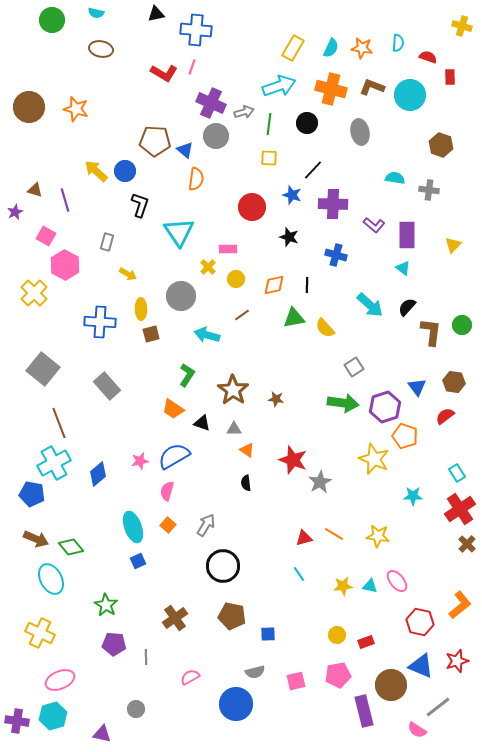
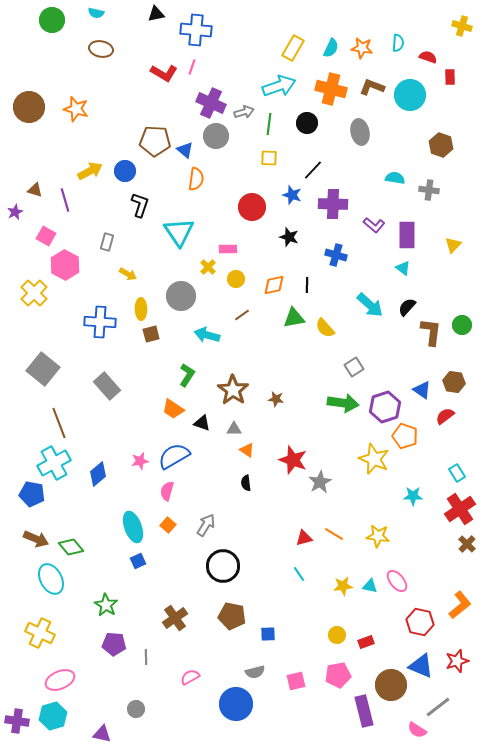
yellow arrow at (96, 171): moved 6 px left; rotated 110 degrees clockwise
blue triangle at (417, 387): moved 5 px right, 3 px down; rotated 18 degrees counterclockwise
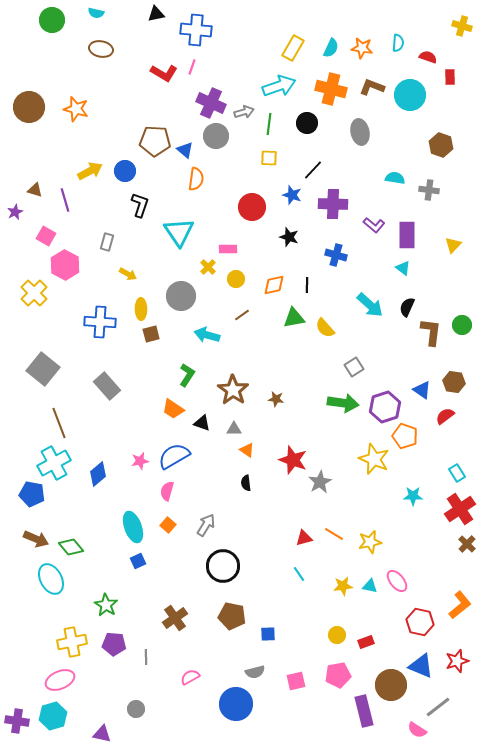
black semicircle at (407, 307): rotated 18 degrees counterclockwise
yellow star at (378, 536): moved 8 px left, 6 px down; rotated 20 degrees counterclockwise
yellow cross at (40, 633): moved 32 px right, 9 px down; rotated 36 degrees counterclockwise
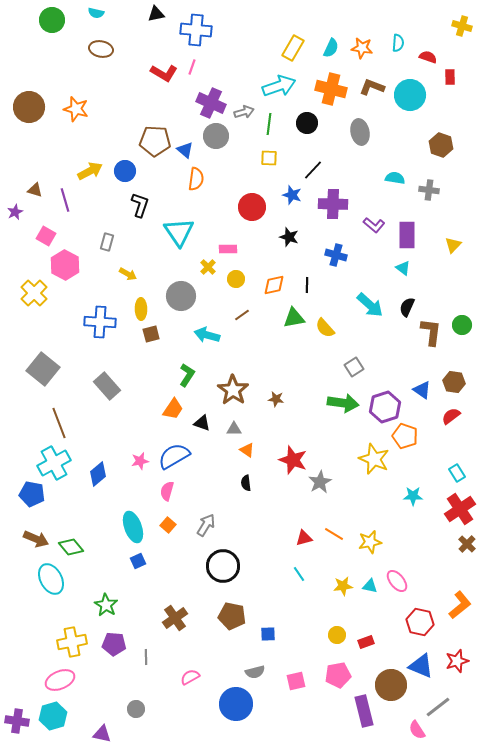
orange trapezoid at (173, 409): rotated 90 degrees counterclockwise
red semicircle at (445, 416): moved 6 px right
pink semicircle at (417, 730): rotated 24 degrees clockwise
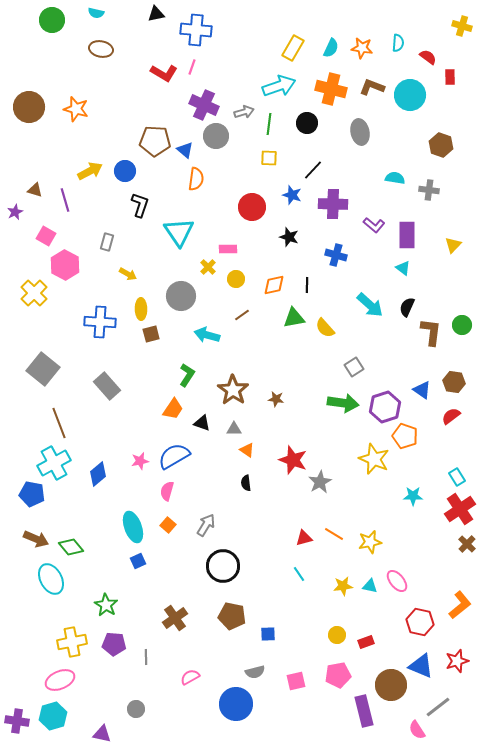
red semicircle at (428, 57): rotated 18 degrees clockwise
purple cross at (211, 103): moved 7 px left, 2 px down
cyan rectangle at (457, 473): moved 4 px down
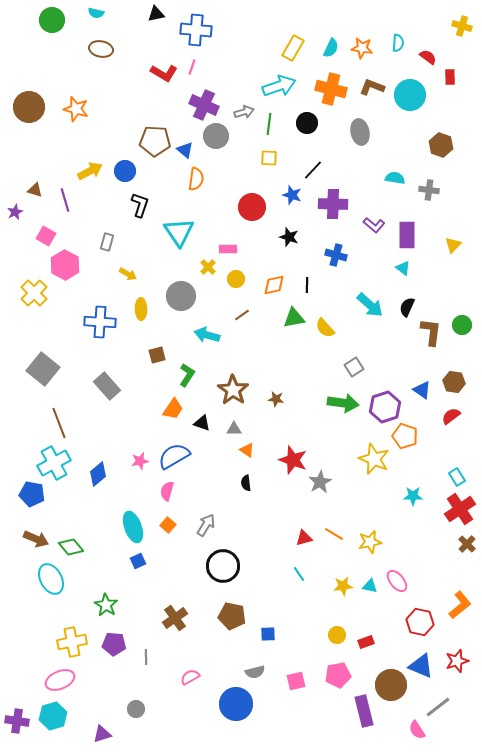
brown square at (151, 334): moved 6 px right, 21 px down
purple triangle at (102, 734): rotated 30 degrees counterclockwise
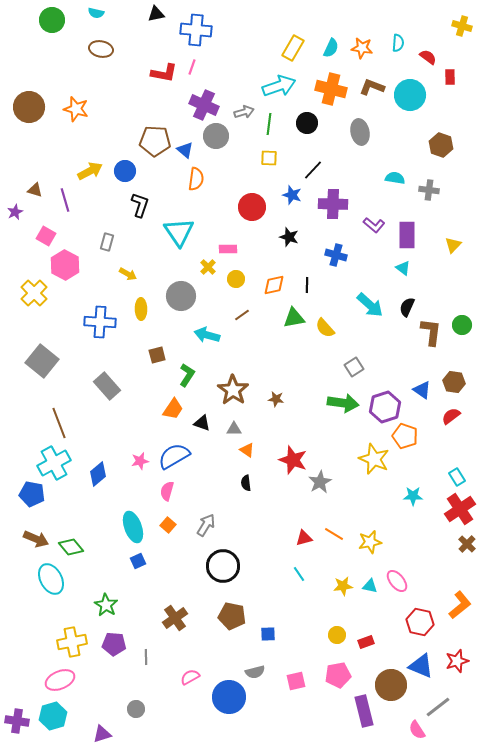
red L-shape at (164, 73): rotated 20 degrees counterclockwise
gray square at (43, 369): moved 1 px left, 8 px up
blue circle at (236, 704): moved 7 px left, 7 px up
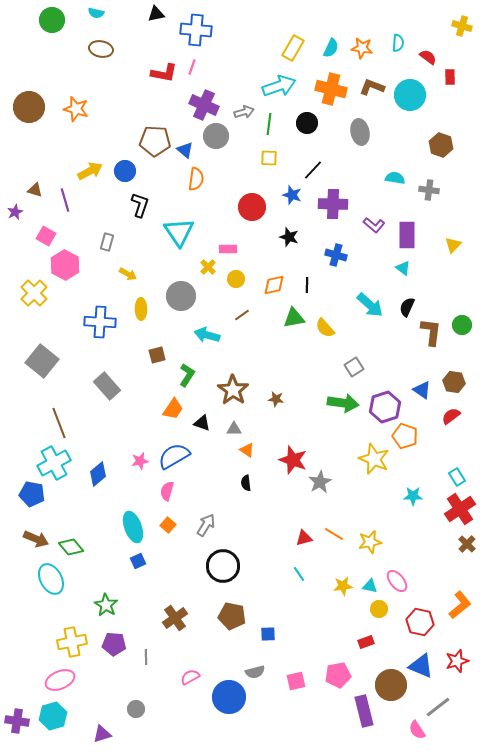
yellow circle at (337, 635): moved 42 px right, 26 px up
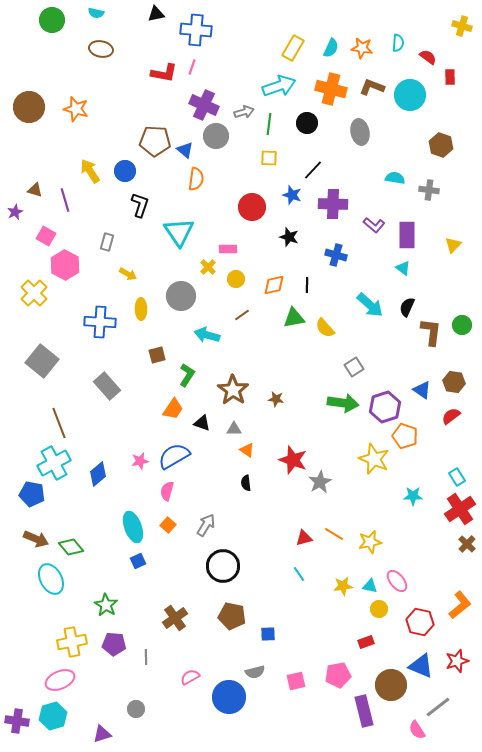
yellow arrow at (90, 171): rotated 95 degrees counterclockwise
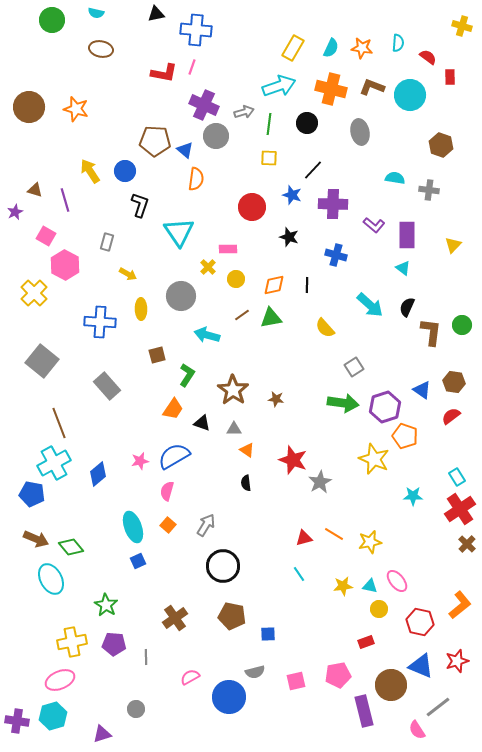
green triangle at (294, 318): moved 23 px left
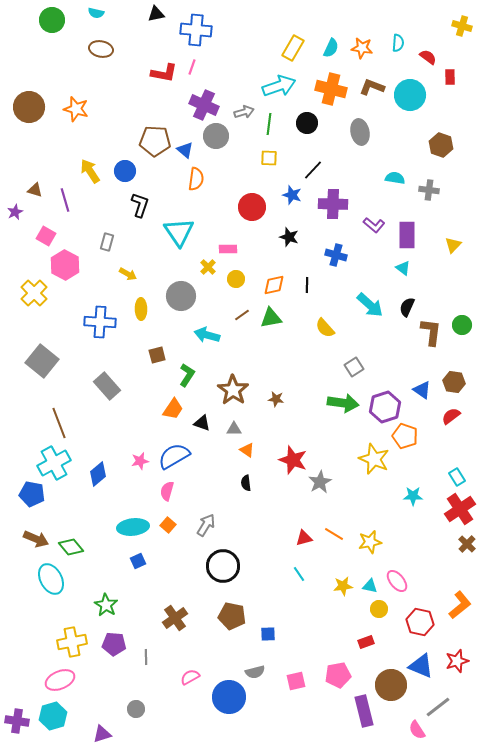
cyan ellipse at (133, 527): rotated 76 degrees counterclockwise
